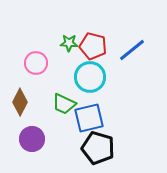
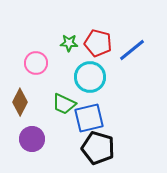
red pentagon: moved 5 px right, 3 px up
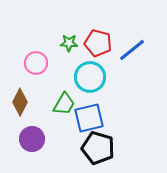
green trapezoid: rotated 85 degrees counterclockwise
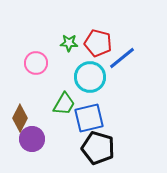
blue line: moved 10 px left, 8 px down
brown diamond: moved 16 px down
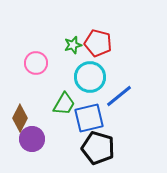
green star: moved 4 px right, 2 px down; rotated 18 degrees counterclockwise
blue line: moved 3 px left, 38 px down
